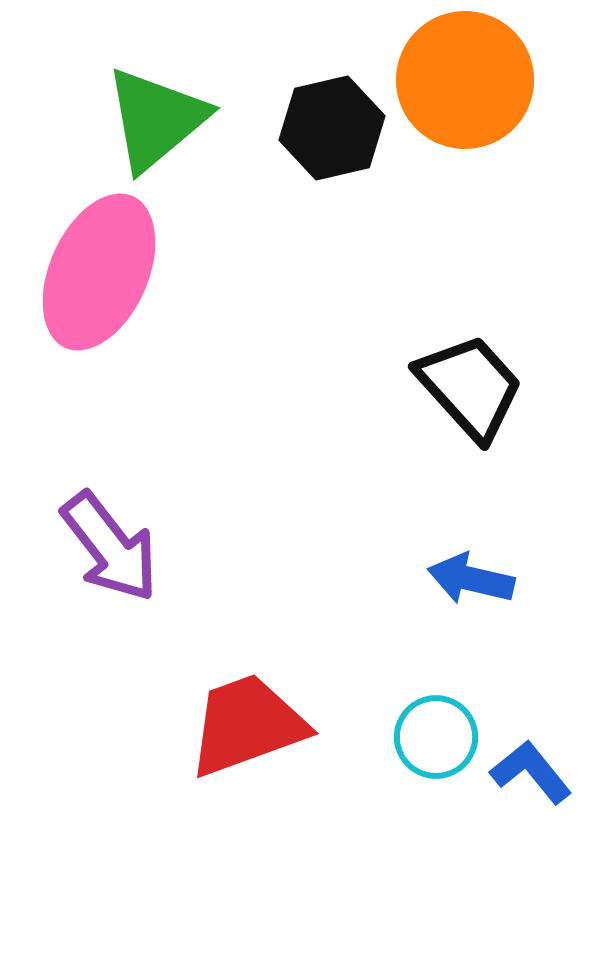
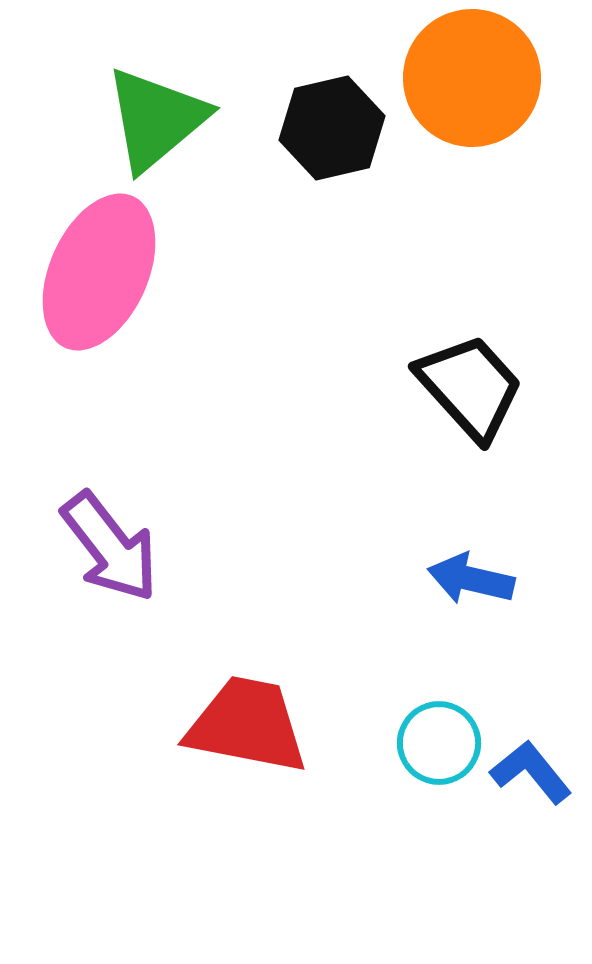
orange circle: moved 7 px right, 2 px up
red trapezoid: rotated 31 degrees clockwise
cyan circle: moved 3 px right, 6 px down
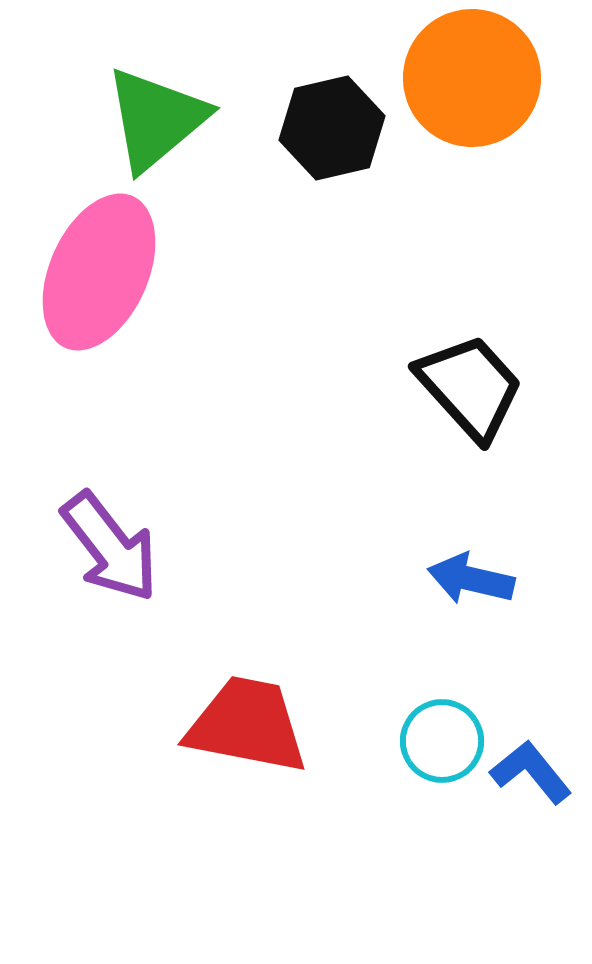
cyan circle: moved 3 px right, 2 px up
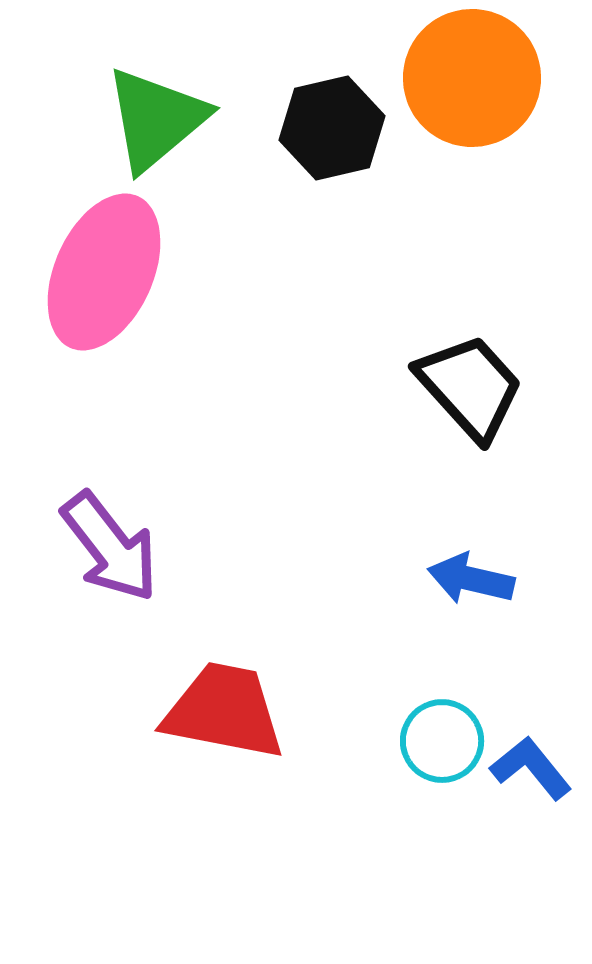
pink ellipse: moved 5 px right
red trapezoid: moved 23 px left, 14 px up
blue L-shape: moved 4 px up
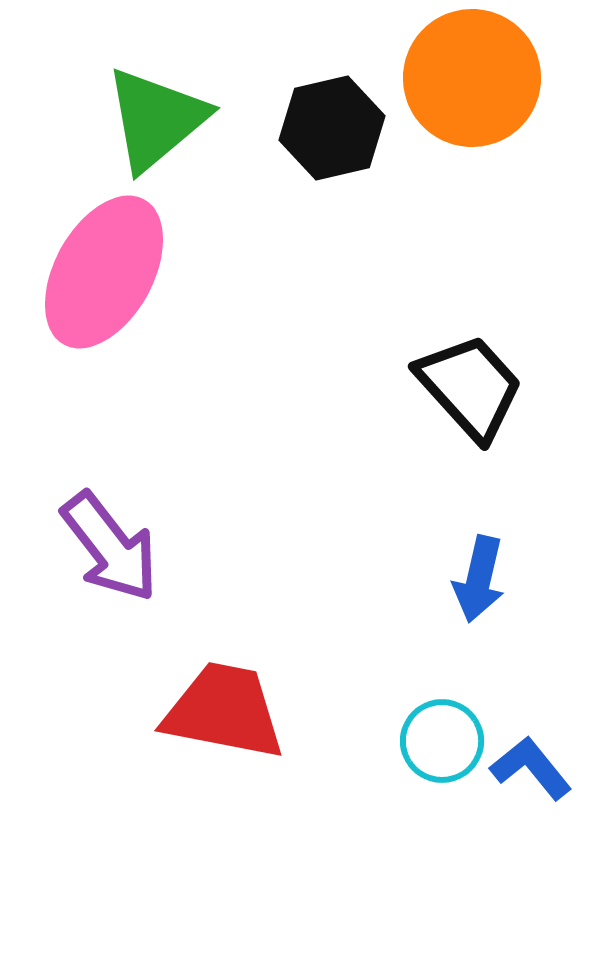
pink ellipse: rotated 5 degrees clockwise
blue arrow: moved 8 px right; rotated 90 degrees counterclockwise
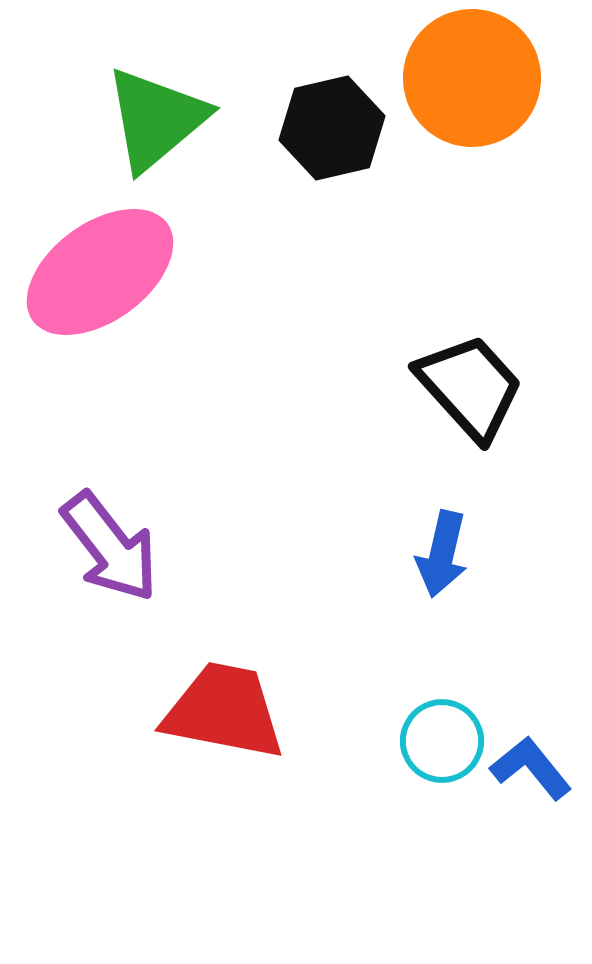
pink ellipse: moved 4 px left; rotated 25 degrees clockwise
blue arrow: moved 37 px left, 25 px up
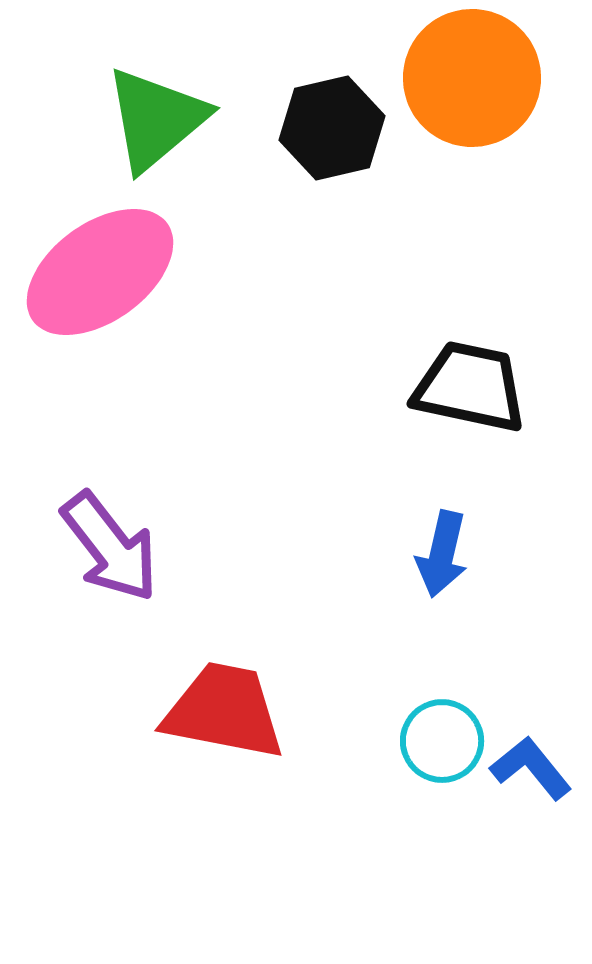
black trapezoid: rotated 36 degrees counterclockwise
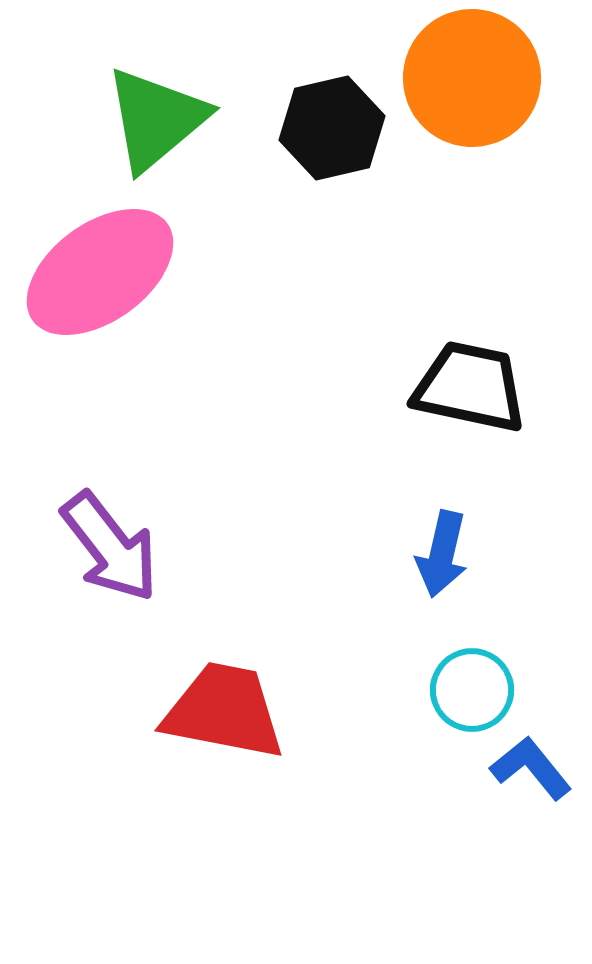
cyan circle: moved 30 px right, 51 px up
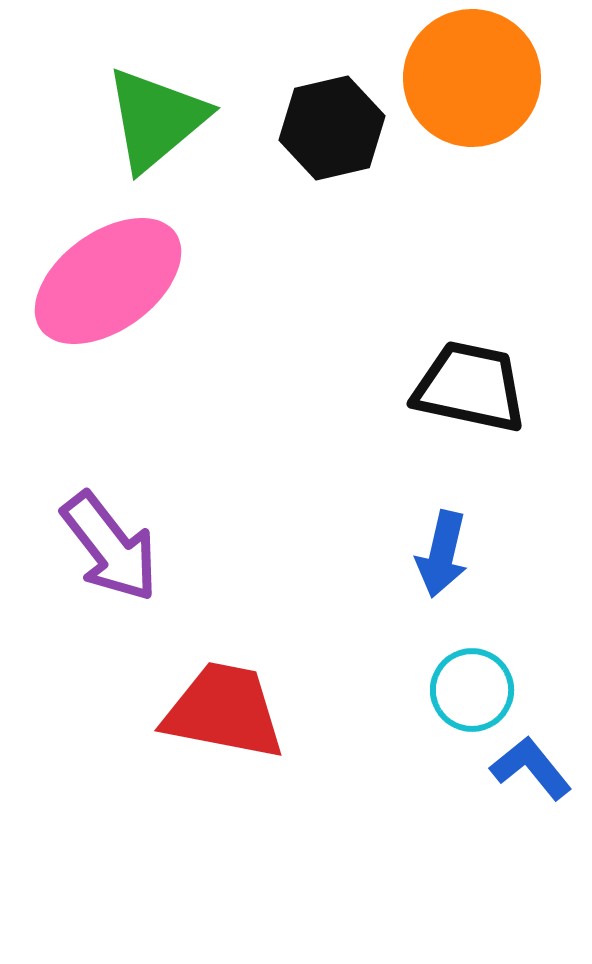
pink ellipse: moved 8 px right, 9 px down
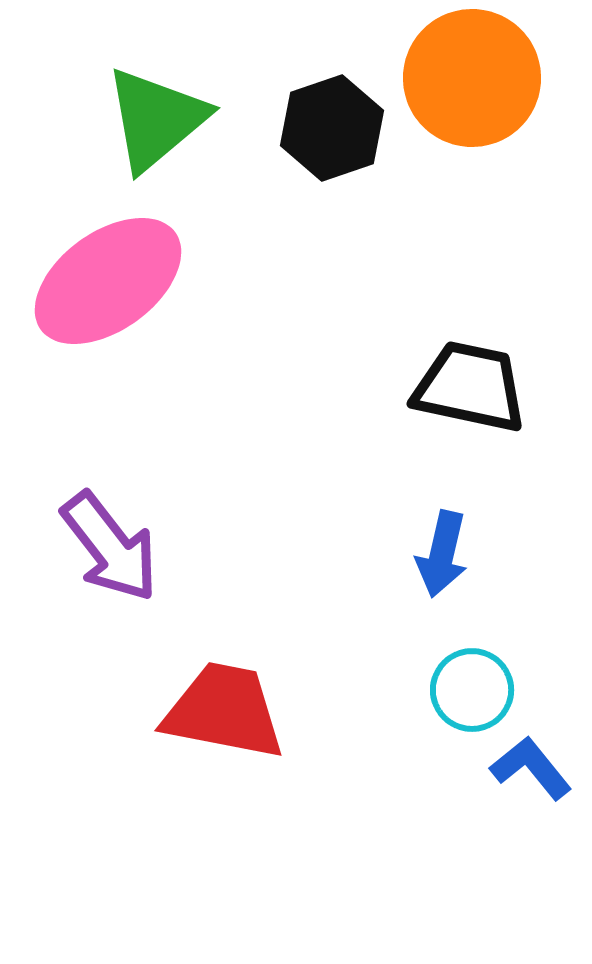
black hexagon: rotated 6 degrees counterclockwise
